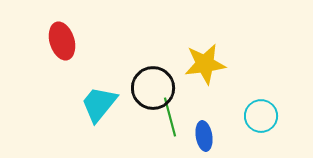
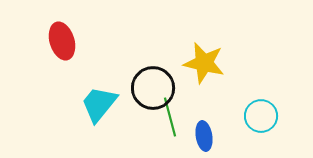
yellow star: moved 1 px left, 1 px up; rotated 21 degrees clockwise
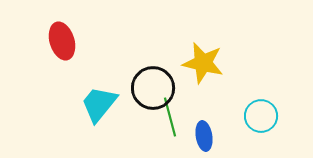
yellow star: moved 1 px left
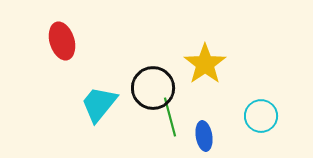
yellow star: moved 2 px right, 1 px down; rotated 24 degrees clockwise
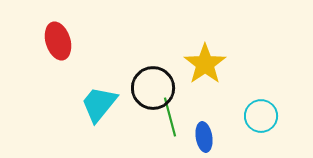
red ellipse: moved 4 px left
blue ellipse: moved 1 px down
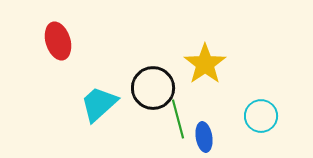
cyan trapezoid: rotated 9 degrees clockwise
green line: moved 8 px right, 2 px down
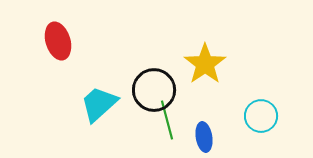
black circle: moved 1 px right, 2 px down
green line: moved 11 px left, 1 px down
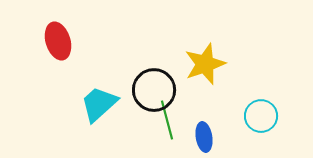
yellow star: rotated 15 degrees clockwise
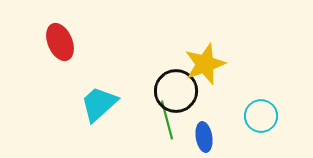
red ellipse: moved 2 px right, 1 px down; rotated 6 degrees counterclockwise
black circle: moved 22 px right, 1 px down
